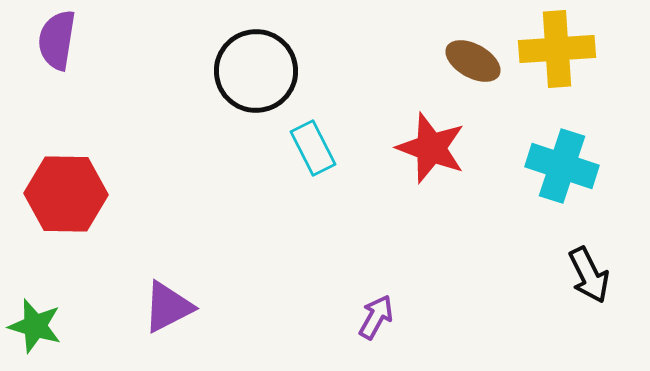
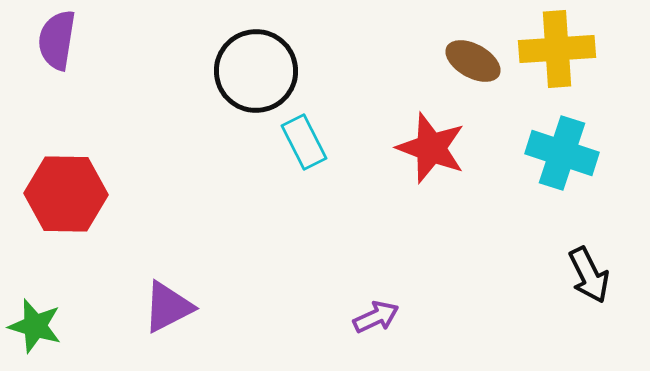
cyan rectangle: moved 9 px left, 6 px up
cyan cross: moved 13 px up
purple arrow: rotated 36 degrees clockwise
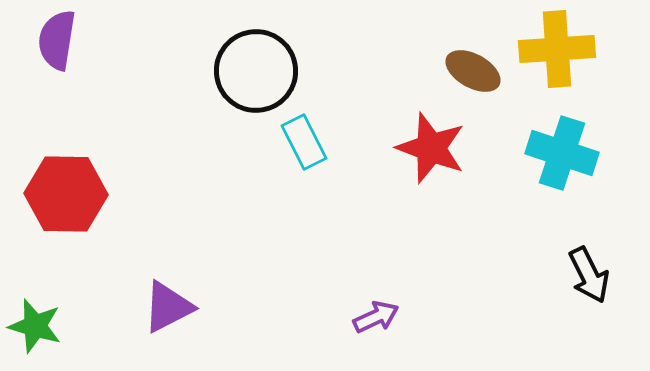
brown ellipse: moved 10 px down
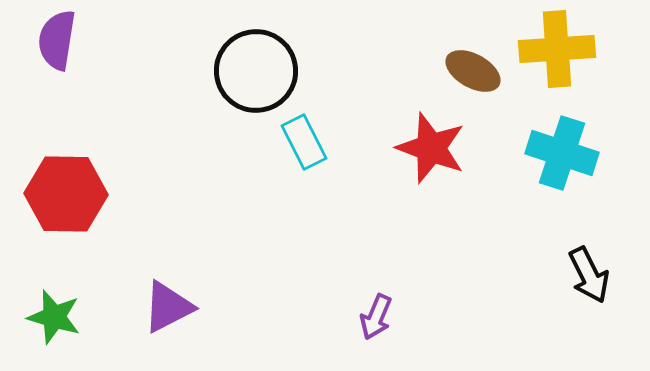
purple arrow: rotated 138 degrees clockwise
green star: moved 19 px right, 9 px up
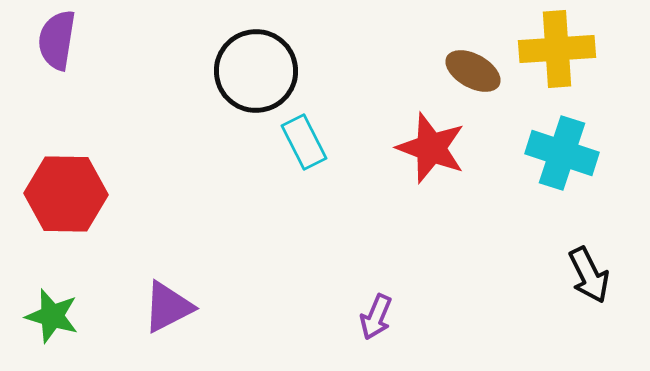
green star: moved 2 px left, 1 px up
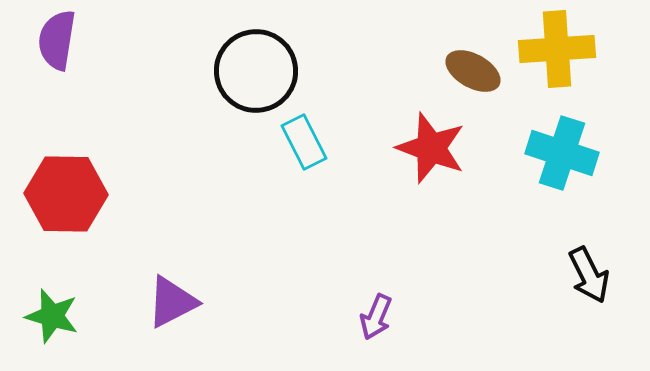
purple triangle: moved 4 px right, 5 px up
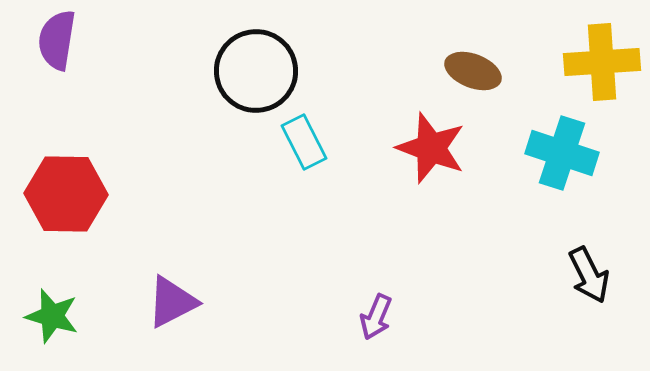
yellow cross: moved 45 px right, 13 px down
brown ellipse: rotated 8 degrees counterclockwise
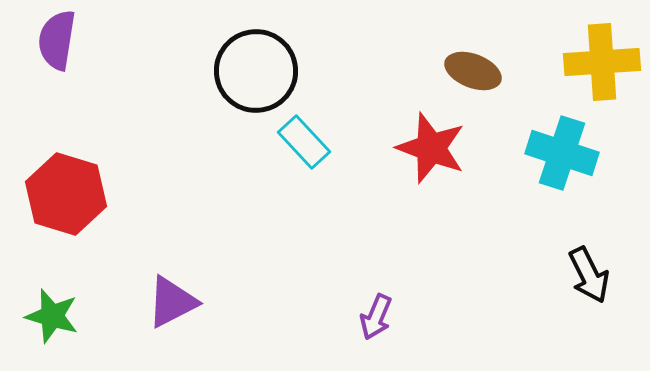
cyan rectangle: rotated 16 degrees counterclockwise
red hexagon: rotated 16 degrees clockwise
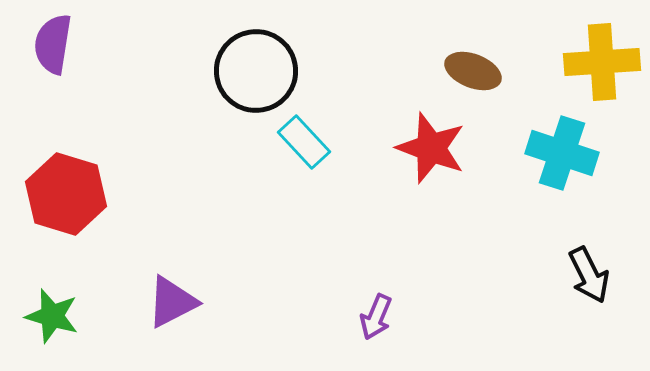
purple semicircle: moved 4 px left, 4 px down
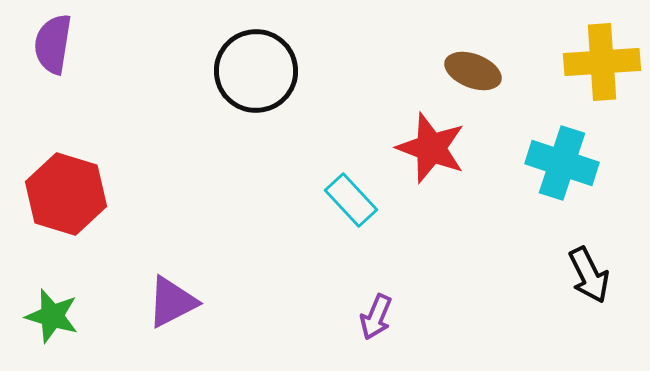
cyan rectangle: moved 47 px right, 58 px down
cyan cross: moved 10 px down
